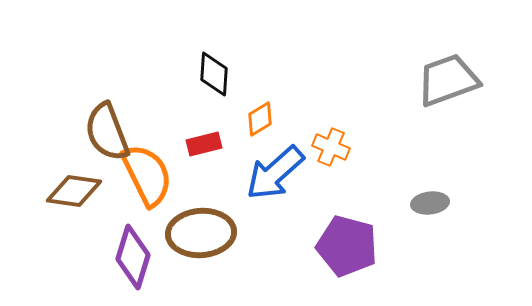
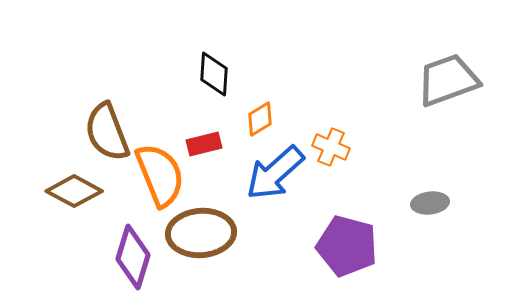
orange semicircle: moved 13 px right; rotated 4 degrees clockwise
brown diamond: rotated 20 degrees clockwise
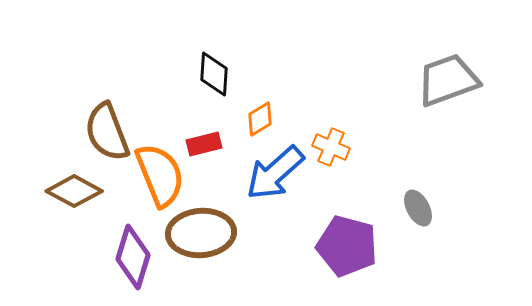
gray ellipse: moved 12 px left, 5 px down; rotated 69 degrees clockwise
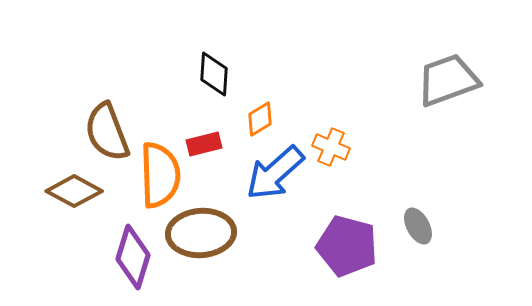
orange semicircle: rotated 20 degrees clockwise
gray ellipse: moved 18 px down
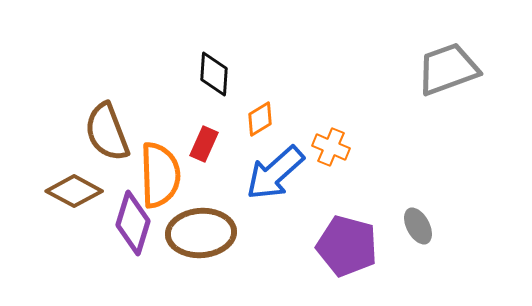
gray trapezoid: moved 11 px up
red rectangle: rotated 52 degrees counterclockwise
purple diamond: moved 34 px up
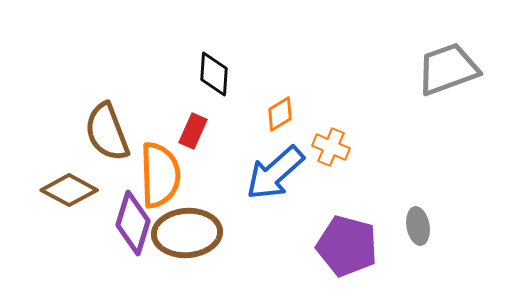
orange diamond: moved 20 px right, 5 px up
red rectangle: moved 11 px left, 13 px up
brown diamond: moved 5 px left, 1 px up
gray ellipse: rotated 18 degrees clockwise
brown ellipse: moved 14 px left
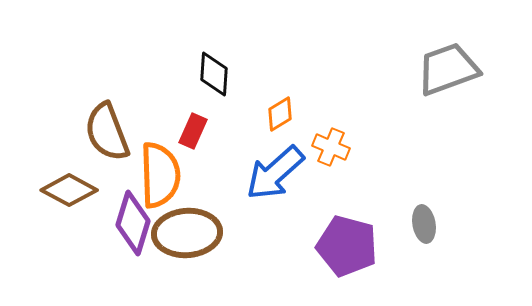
gray ellipse: moved 6 px right, 2 px up
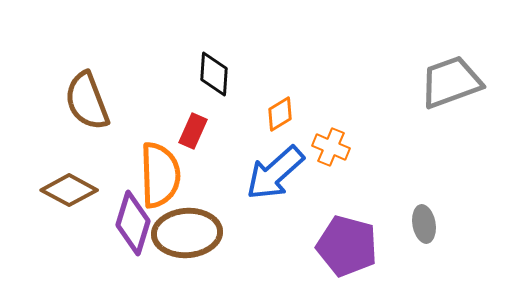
gray trapezoid: moved 3 px right, 13 px down
brown semicircle: moved 20 px left, 31 px up
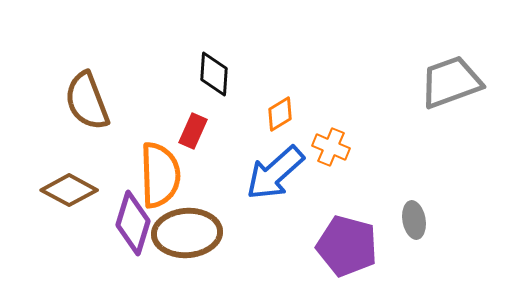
gray ellipse: moved 10 px left, 4 px up
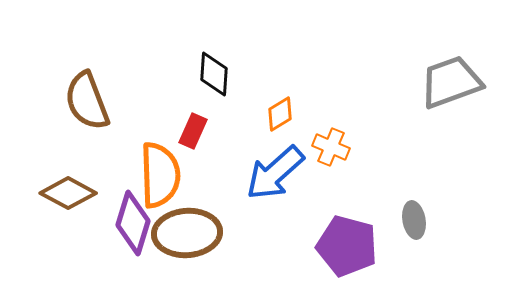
brown diamond: moved 1 px left, 3 px down
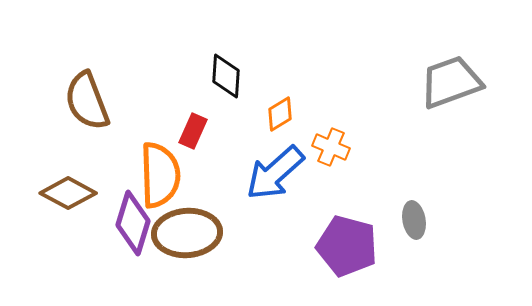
black diamond: moved 12 px right, 2 px down
